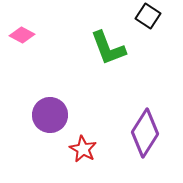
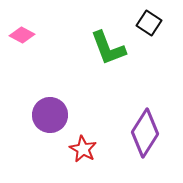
black square: moved 1 px right, 7 px down
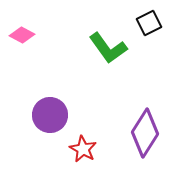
black square: rotated 30 degrees clockwise
green L-shape: rotated 15 degrees counterclockwise
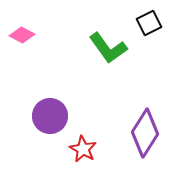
purple circle: moved 1 px down
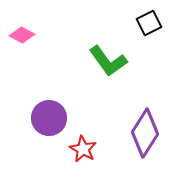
green L-shape: moved 13 px down
purple circle: moved 1 px left, 2 px down
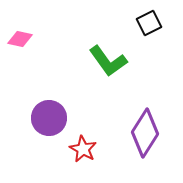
pink diamond: moved 2 px left, 4 px down; rotated 15 degrees counterclockwise
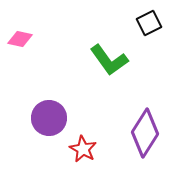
green L-shape: moved 1 px right, 1 px up
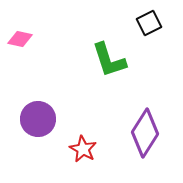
green L-shape: rotated 18 degrees clockwise
purple circle: moved 11 px left, 1 px down
